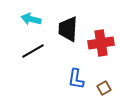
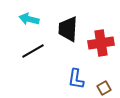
cyan arrow: moved 2 px left
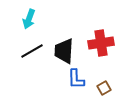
cyan arrow: rotated 84 degrees counterclockwise
black trapezoid: moved 4 px left, 22 px down
black line: moved 1 px left
blue L-shape: rotated 10 degrees counterclockwise
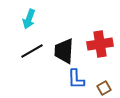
red cross: moved 1 px left, 1 px down
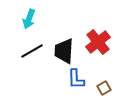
red cross: moved 2 px left, 2 px up; rotated 30 degrees counterclockwise
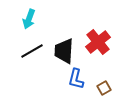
blue L-shape: rotated 15 degrees clockwise
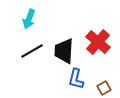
red cross: rotated 10 degrees counterclockwise
